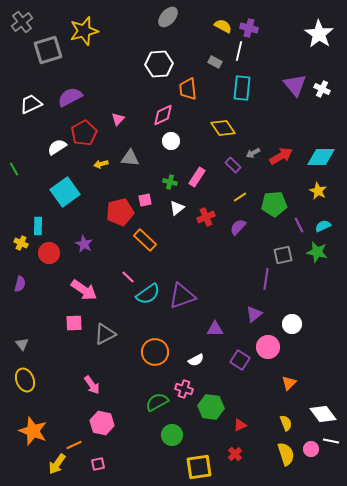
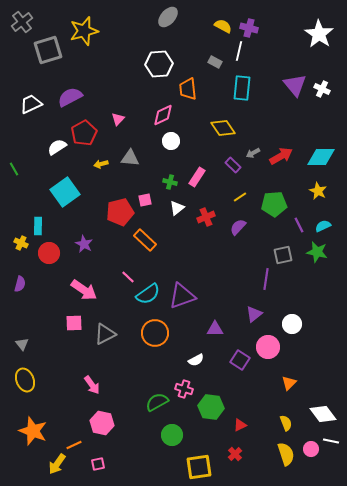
orange circle at (155, 352): moved 19 px up
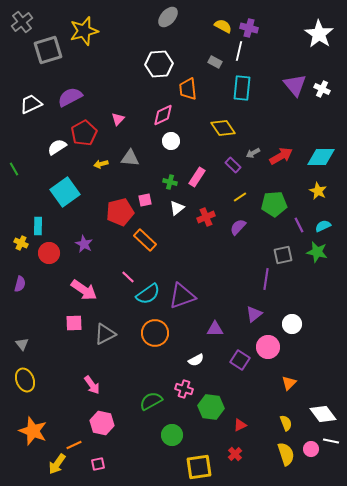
green semicircle at (157, 402): moved 6 px left, 1 px up
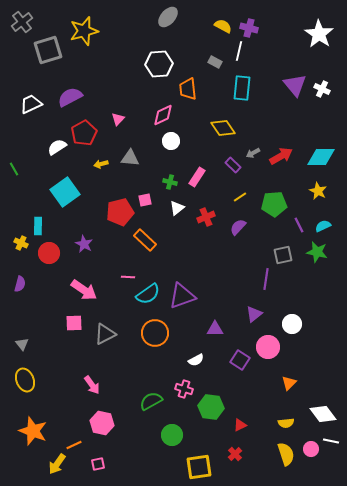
pink line at (128, 277): rotated 40 degrees counterclockwise
yellow semicircle at (286, 423): rotated 105 degrees clockwise
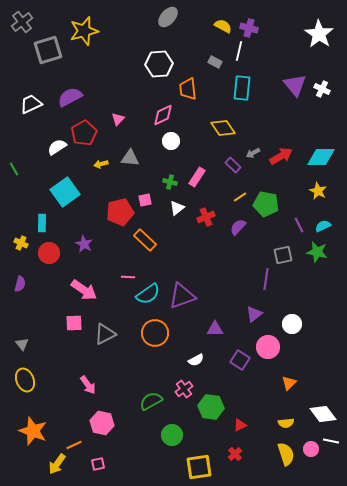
green pentagon at (274, 204): moved 8 px left; rotated 15 degrees clockwise
cyan rectangle at (38, 226): moved 4 px right, 3 px up
pink arrow at (92, 385): moved 4 px left
pink cross at (184, 389): rotated 36 degrees clockwise
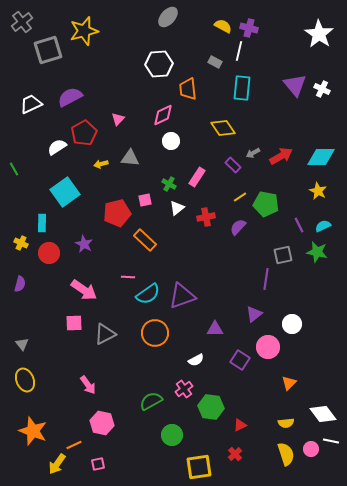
green cross at (170, 182): moved 1 px left, 2 px down; rotated 16 degrees clockwise
red pentagon at (120, 212): moved 3 px left, 1 px down
red cross at (206, 217): rotated 12 degrees clockwise
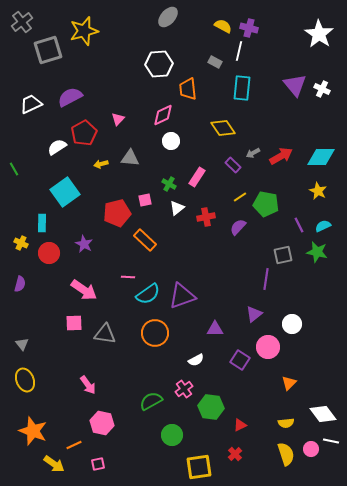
gray triangle at (105, 334): rotated 35 degrees clockwise
yellow arrow at (57, 464): moved 3 px left; rotated 90 degrees counterclockwise
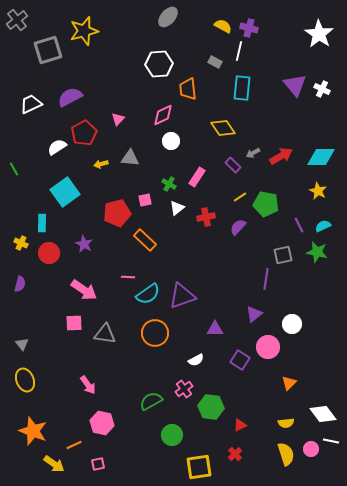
gray cross at (22, 22): moved 5 px left, 2 px up
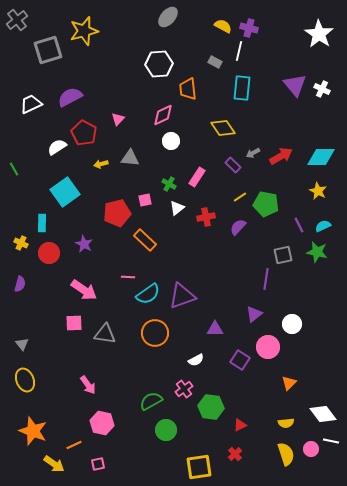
red pentagon at (84, 133): rotated 15 degrees counterclockwise
green circle at (172, 435): moved 6 px left, 5 px up
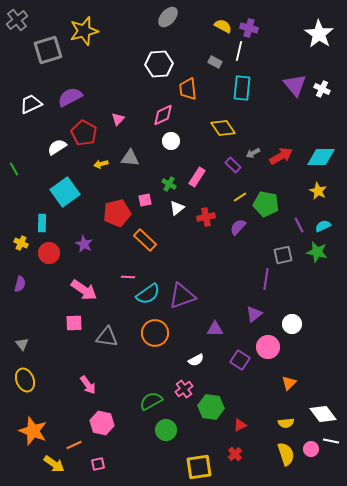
gray triangle at (105, 334): moved 2 px right, 3 px down
